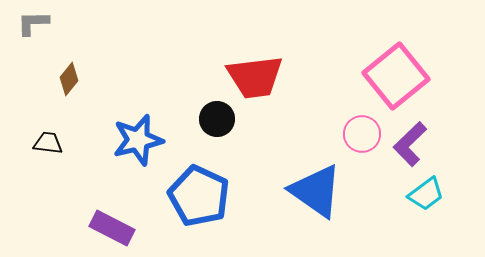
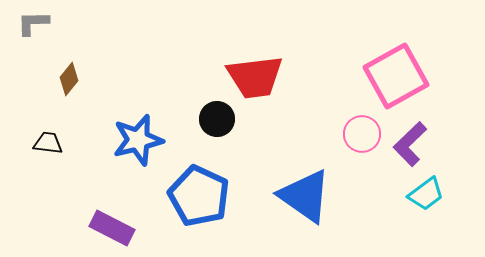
pink square: rotated 10 degrees clockwise
blue triangle: moved 11 px left, 5 px down
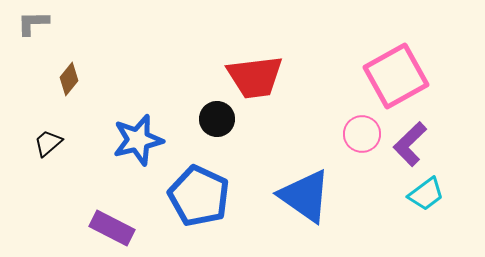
black trapezoid: rotated 48 degrees counterclockwise
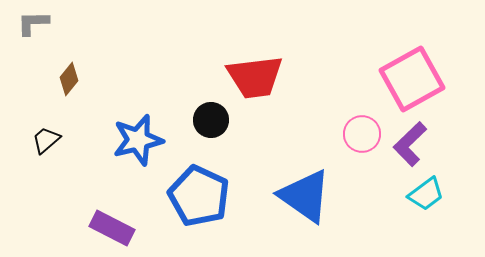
pink square: moved 16 px right, 3 px down
black circle: moved 6 px left, 1 px down
black trapezoid: moved 2 px left, 3 px up
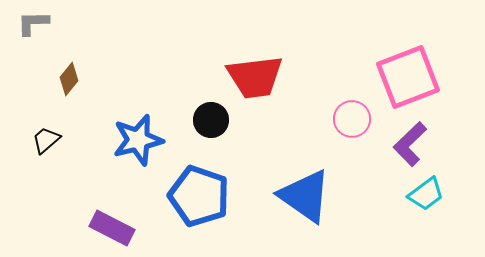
pink square: moved 4 px left, 2 px up; rotated 8 degrees clockwise
pink circle: moved 10 px left, 15 px up
blue pentagon: rotated 6 degrees counterclockwise
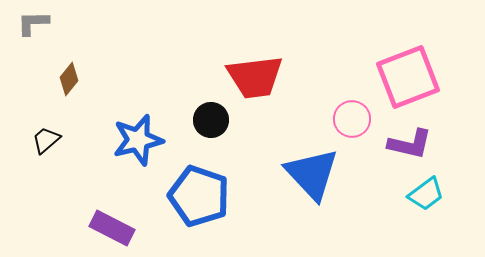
purple L-shape: rotated 123 degrees counterclockwise
blue triangle: moved 7 px right, 22 px up; rotated 12 degrees clockwise
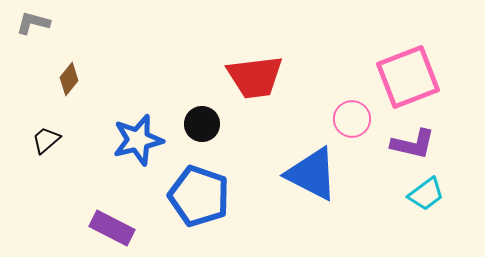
gray L-shape: rotated 16 degrees clockwise
black circle: moved 9 px left, 4 px down
purple L-shape: moved 3 px right
blue triangle: rotated 20 degrees counterclockwise
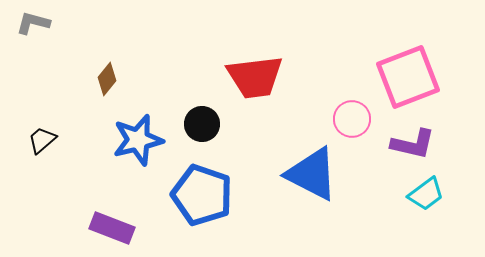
brown diamond: moved 38 px right
black trapezoid: moved 4 px left
blue pentagon: moved 3 px right, 1 px up
purple rectangle: rotated 6 degrees counterclockwise
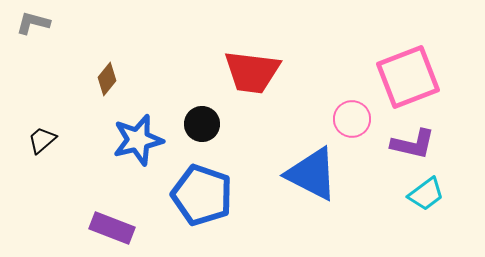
red trapezoid: moved 3 px left, 5 px up; rotated 14 degrees clockwise
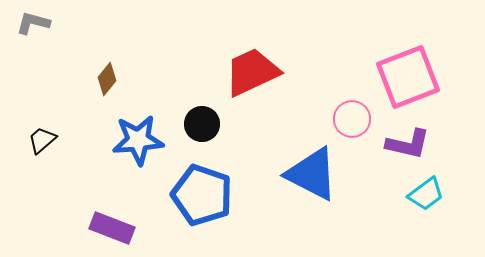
red trapezoid: rotated 148 degrees clockwise
blue star: rotated 9 degrees clockwise
purple L-shape: moved 5 px left
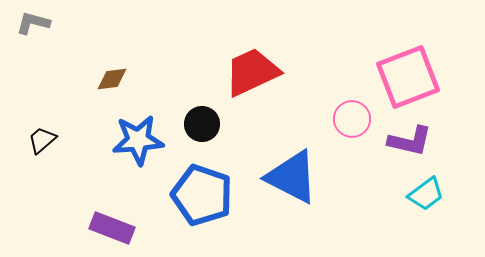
brown diamond: moved 5 px right; rotated 44 degrees clockwise
purple L-shape: moved 2 px right, 3 px up
blue triangle: moved 20 px left, 3 px down
